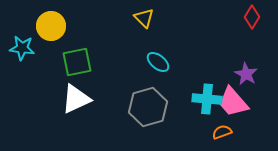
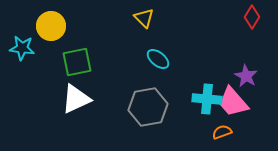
cyan ellipse: moved 3 px up
purple star: moved 2 px down
gray hexagon: rotated 6 degrees clockwise
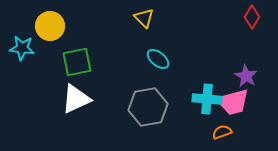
yellow circle: moved 1 px left
pink trapezoid: rotated 64 degrees counterclockwise
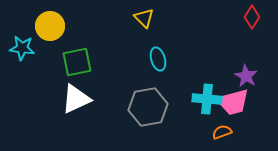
cyan ellipse: rotated 35 degrees clockwise
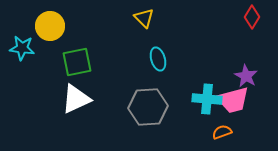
pink trapezoid: moved 2 px up
gray hexagon: rotated 6 degrees clockwise
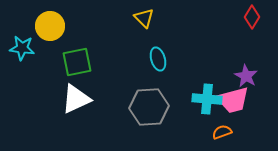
gray hexagon: moved 1 px right
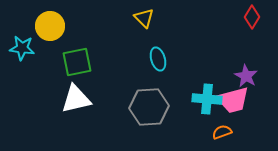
white triangle: rotated 12 degrees clockwise
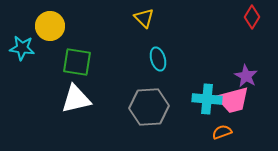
green square: rotated 20 degrees clockwise
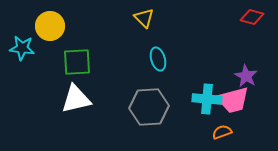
red diamond: rotated 75 degrees clockwise
green square: rotated 12 degrees counterclockwise
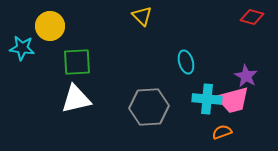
yellow triangle: moved 2 px left, 2 px up
cyan ellipse: moved 28 px right, 3 px down
